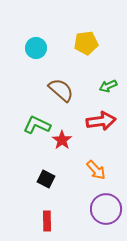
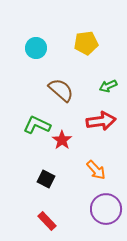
red rectangle: rotated 42 degrees counterclockwise
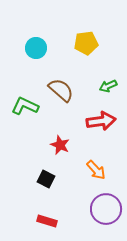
green L-shape: moved 12 px left, 19 px up
red star: moved 2 px left, 5 px down; rotated 12 degrees counterclockwise
red rectangle: rotated 30 degrees counterclockwise
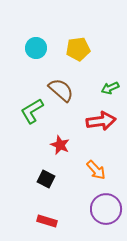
yellow pentagon: moved 8 px left, 6 px down
green arrow: moved 2 px right, 2 px down
green L-shape: moved 7 px right, 5 px down; rotated 56 degrees counterclockwise
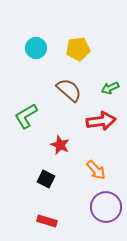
brown semicircle: moved 8 px right
green L-shape: moved 6 px left, 5 px down
purple circle: moved 2 px up
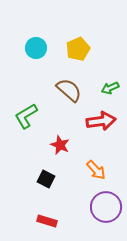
yellow pentagon: rotated 15 degrees counterclockwise
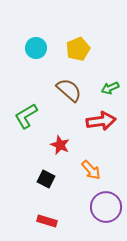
orange arrow: moved 5 px left
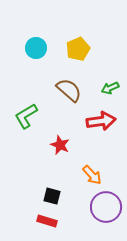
orange arrow: moved 1 px right, 5 px down
black square: moved 6 px right, 17 px down; rotated 12 degrees counterclockwise
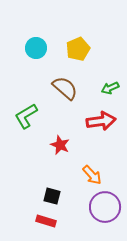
brown semicircle: moved 4 px left, 2 px up
purple circle: moved 1 px left
red rectangle: moved 1 px left
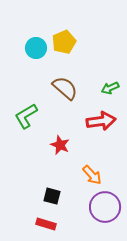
yellow pentagon: moved 14 px left, 7 px up
red rectangle: moved 3 px down
